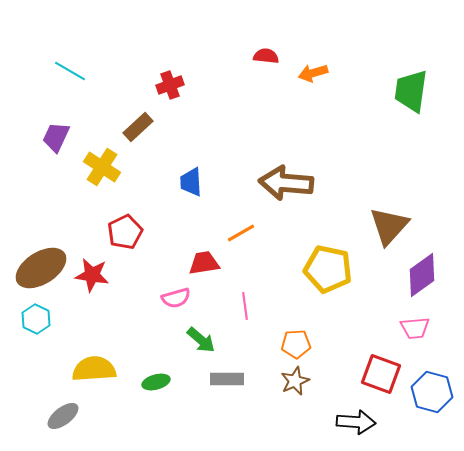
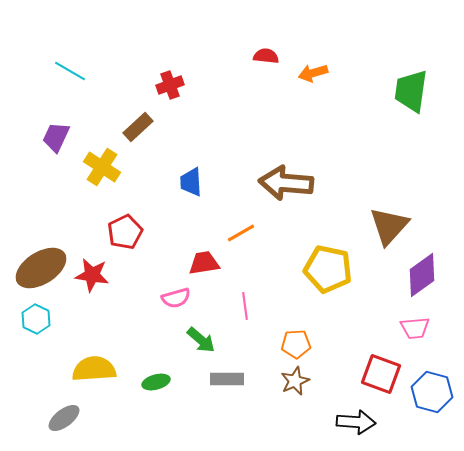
gray ellipse: moved 1 px right, 2 px down
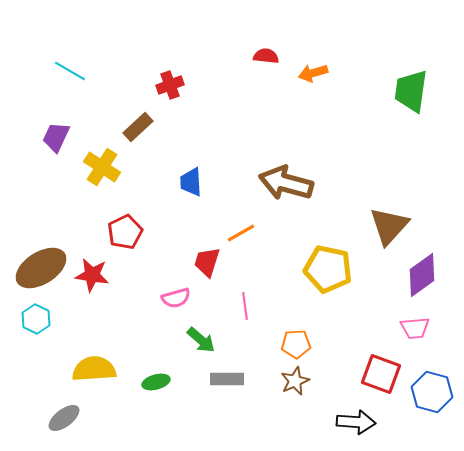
brown arrow: rotated 10 degrees clockwise
red trapezoid: moved 3 px right, 1 px up; rotated 64 degrees counterclockwise
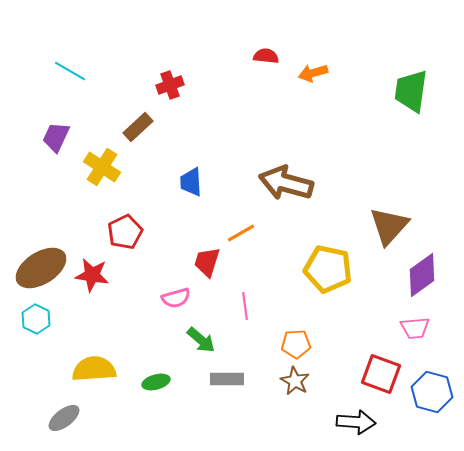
brown star: rotated 20 degrees counterclockwise
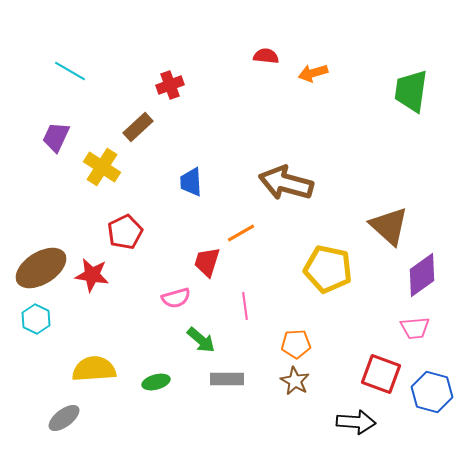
brown triangle: rotated 30 degrees counterclockwise
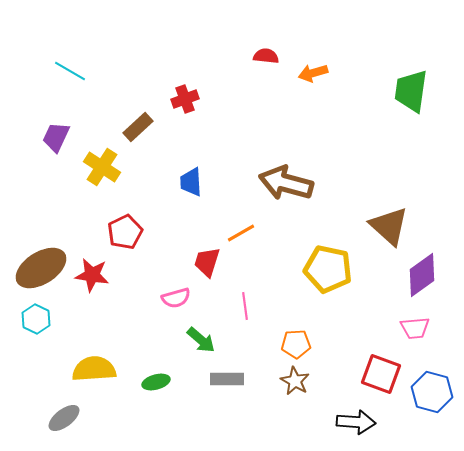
red cross: moved 15 px right, 14 px down
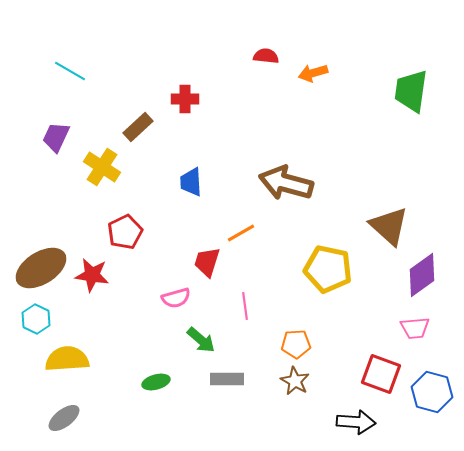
red cross: rotated 20 degrees clockwise
yellow semicircle: moved 27 px left, 10 px up
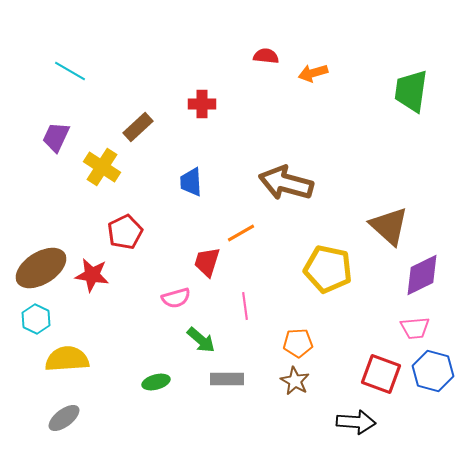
red cross: moved 17 px right, 5 px down
purple diamond: rotated 9 degrees clockwise
orange pentagon: moved 2 px right, 1 px up
blue hexagon: moved 1 px right, 21 px up
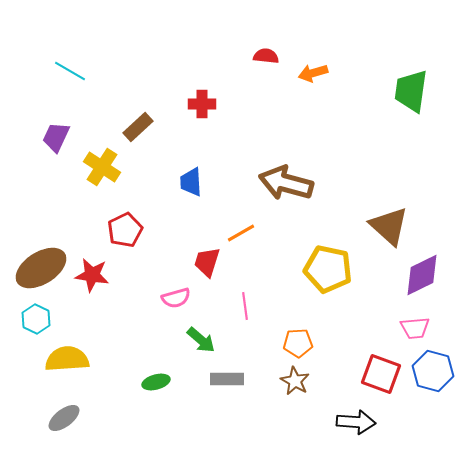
red pentagon: moved 2 px up
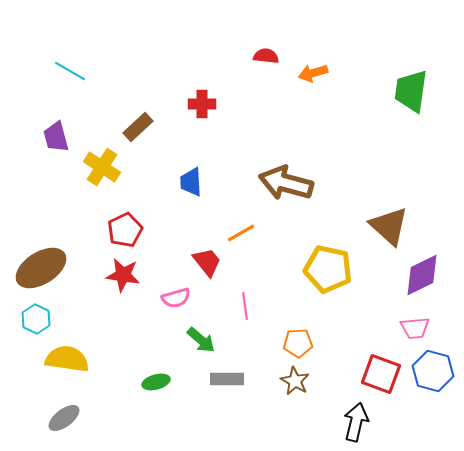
purple trapezoid: rotated 40 degrees counterclockwise
red trapezoid: rotated 124 degrees clockwise
red star: moved 31 px right
yellow semicircle: rotated 12 degrees clockwise
black arrow: rotated 81 degrees counterclockwise
